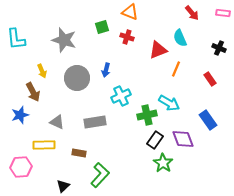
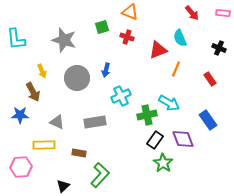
blue star: rotated 18 degrees clockwise
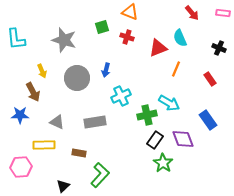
red triangle: moved 2 px up
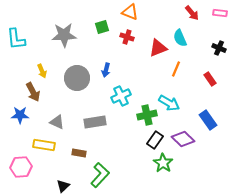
pink rectangle: moved 3 px left
gray star: moved 5 px up; rotated 20 degrees counterclockwise
purple diamond: rotated 25 degrees counterclockwise
yellow rectangle: rotated 10 degrees clockwise
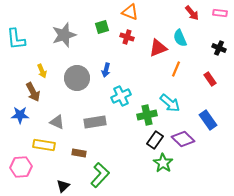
gray star: rotated 15 degrees counterclockwise
cyan arrow: moved 1 px right; rotated 10 degrees clockwise
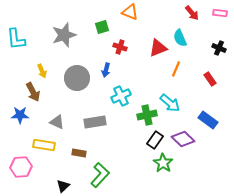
red cross: moved 7 px left, 10 px down
blue rectangle: rotated 18 degrees counterclockwise
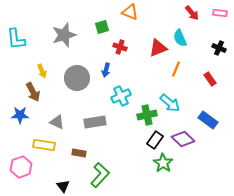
pink hexagon: rotated 15 degrees counterclockwise
black triangle: rotated 24 degrees counterclockwise
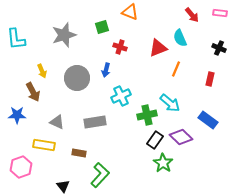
red arrow: moved 2 px down
red rectangle: rotated 48 degrees clockwise
blue star: moved 3 px left
purple diamond: moved 2 px left, 2 px up
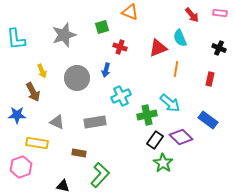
orange line: rotated 14 degrees counterclockwise
yellow rectangle: moved 7 px left, 2 px up
black triangle: rotated 40 degrees counterclockwise
